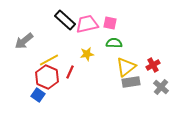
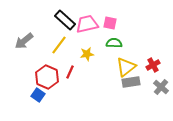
yellow line: moved 10 px right, 15 px up; rotated 24 degrees counterclockwise
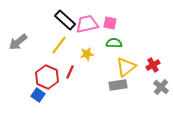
gray arrow: moved 6 px left, 1 px down
gray rectangle: moved 13 px left, 3 px down
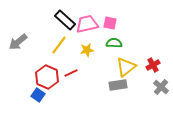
yellow star: moved 4 px up
red line: moved 1 px right, 1 px down; rotated 40 degrees clockwise
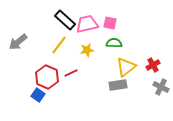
gray cross: rotated 14 degrees counterclockwise
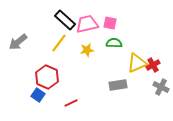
yellow line: moved 2 px up
yellow triangle: moved 11 px right, 4 px up; rotated 15 degrees clockwise
red line: moved 30 px down
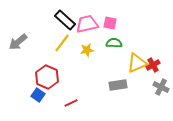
yellow line: moved 3 px right
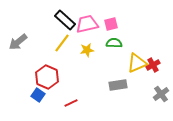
pink square: moved 1 px right, 1 px down; rotated 24 degrees counterclockwise
gray cross: moved 7 px down; rotated 28 degrees clockwise
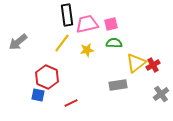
black rectangle: moved 2 px right, 5 px up; rotated 40 degrees clockwise
yellow triangle: moved 1 px left; rotated 15 degrees counterclockwise
blue square: rotated 24 degrees counterclockwise
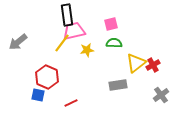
pink trapezoid: moved 13 px left, 7 px down
gray cross: moved 1 px down
